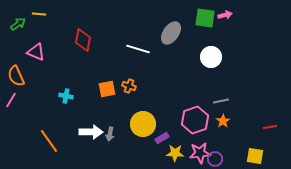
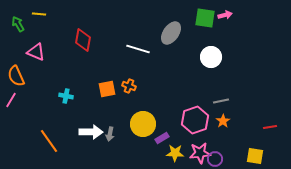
green arrow: rotated 84 degrees counterclockwise
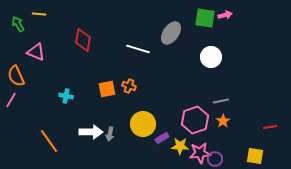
yellow star: moved 5 px right, 7 px up
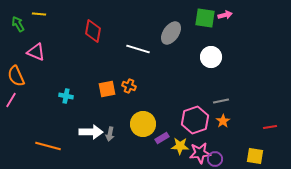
red diamond: moved 10 px right, 9 px up
orange line: moved 1 px left, 5 px down; rotated 40 degrees counterclockwise
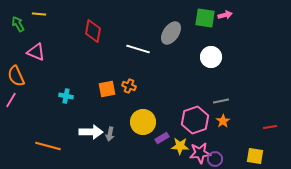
yellow circle: moved 2 px up
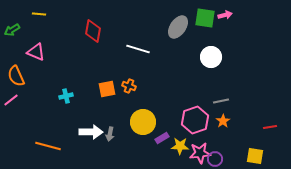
green arrow: moved 6 px left, 6 px down; rotated 91 degrees counterclockwise
gray ellipse: moved 7 px right, 6 px up
cyan cross: rotated 24 degrees counterclockwise
pink line: rotated 21 degrees clockwise
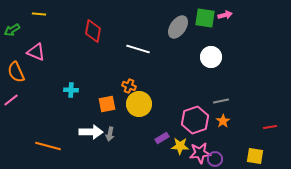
orange semicircle: moved 4 px up
orange square: moved 15 px down
cyan cross: moved 5 px right, 6 px up; rotated 16 degrees clockwise
yellow circle: moved 4 px left, 18 px up
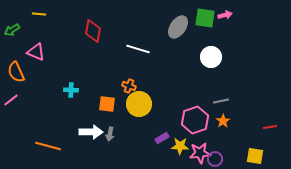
orange square: rotated 18 degrees clockwise
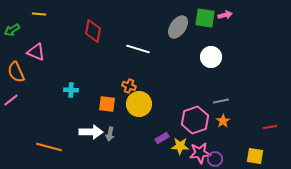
orange line: moved 1 px right, 1 px down
